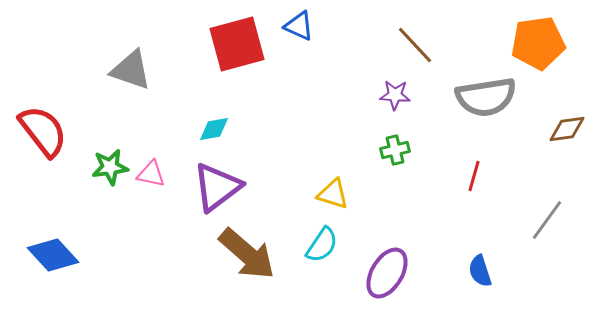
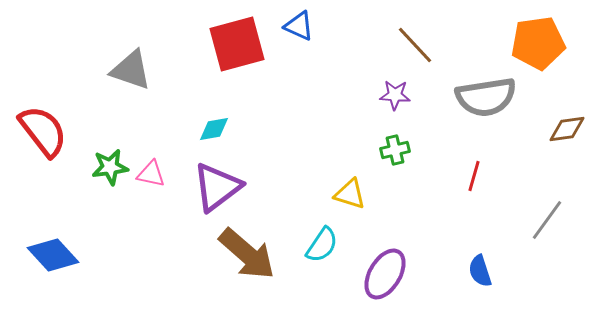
yellow triangle: moved 17 px right
purple ellipse: moved 2 px left, 1 px down
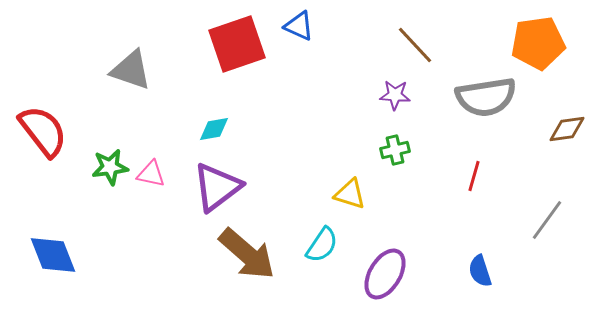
red square: rotated 4 degrees counterclockwise
blue diamond: rotated 21 degrees clockwise
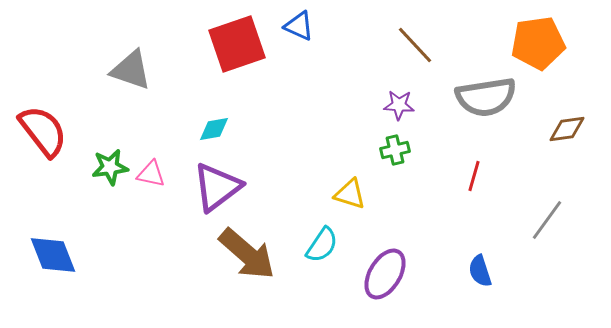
purple star: moved 4 px right, 10 px down
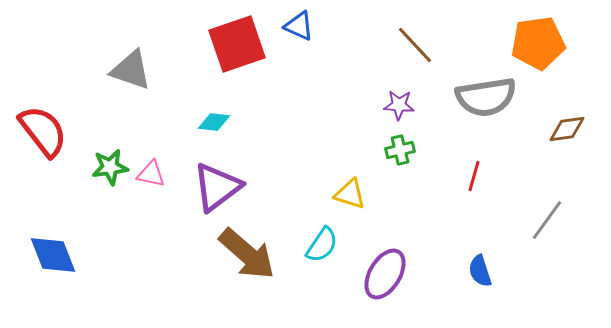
cyan diamond: moved 7 px up; rotated 16 degrees clockwise
green cross: moved 5 px right
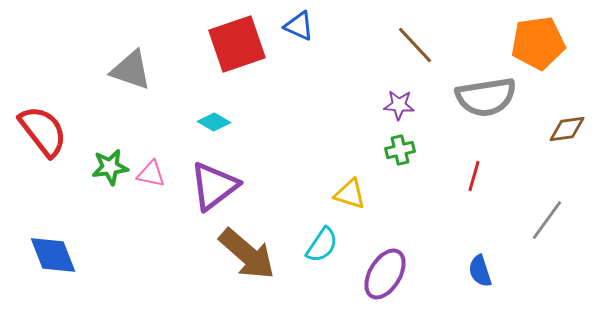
cyan diamond: rotated 24 degrees clockwise
purple triangle: moved 3 px left, 1 px up
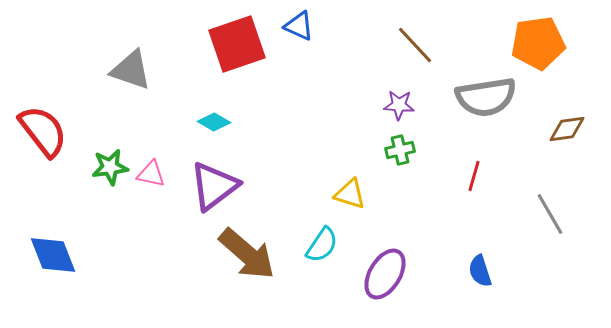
gray line: moved 3 px right, 6 px up; rotated 66 degrees counterclockwise
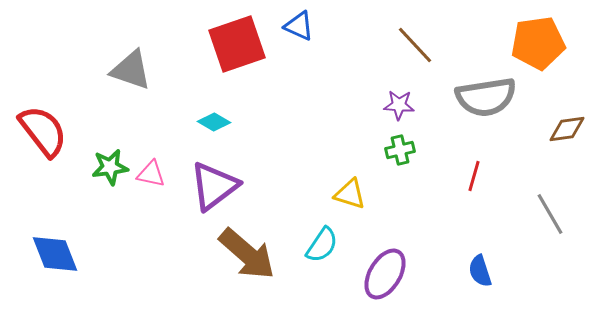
blue diamond: moved 2 px right, 1 px up
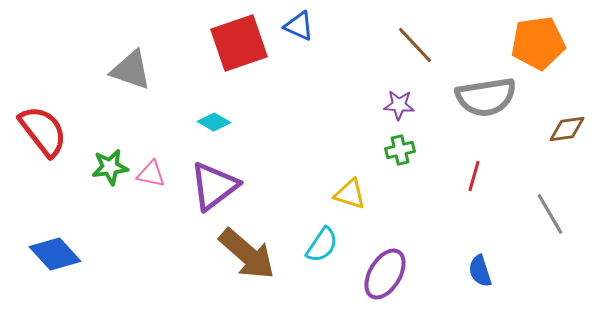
red square: moved 2 px right, 1 px up
blue diamond: rotated 21 degrees counterclockwise
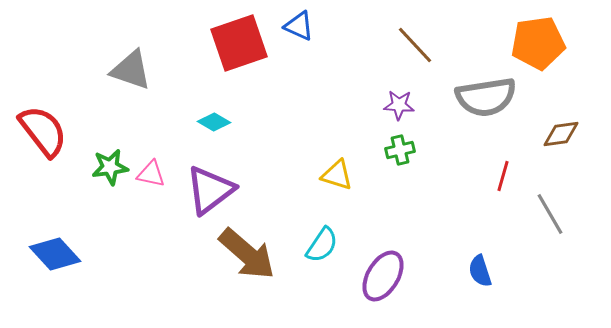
brown diamond: moved 6 px left, 5 px down
red line: moved 29 px right
purple triangle: moved 4 px left, 4 px down
yellow triangle: moved 13 px left, 19 px up
purple ellipse: moved 2 px left, 2 px down
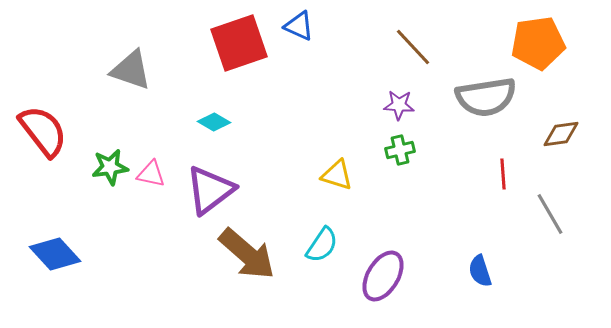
brown line: moved 2 px left, 2 px down
red line: moved 2 px up; rotated 20 degrees counterclockwise
